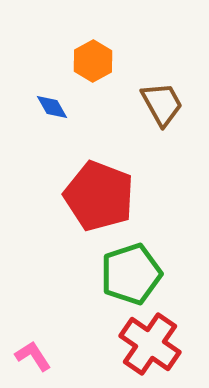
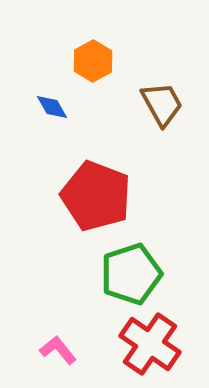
red pentagon: moved 3 px left
pink L-shape: moved 25 px right, 6 px up; rotated 6 degrees counterclockwise
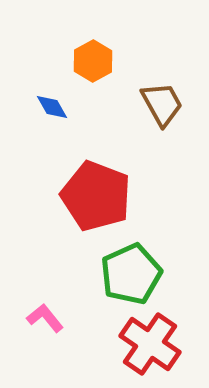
green pentagon: rotated 6 degrees counterclockwise
pink L-shape: moved 13 px left, 32 px up
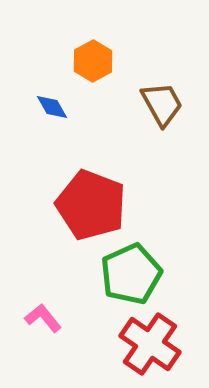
red pentagon: moved 5 px left, 9 px down
pink L-shape: moved 2 px left
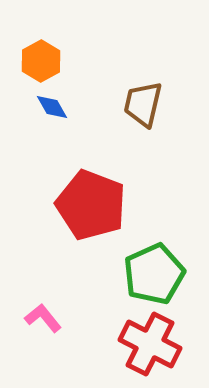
orange hexagon: moved 52 px left
brown trapezoid: moved 19 px left; rotated 138 degrees counterclockwise
green pentagon: moved 23 px right
red cross: rotated 8 degrees counterclockwise
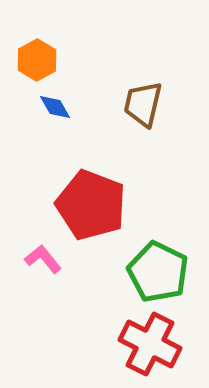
orange hexagon: moved 4 px left, 1 px up
blue diamond: moved 3 px right
green pentagon: moved 4 px right, 2 px up; rotated 22 degrees counterclockwise
pink L-shape: moved 59 px up
